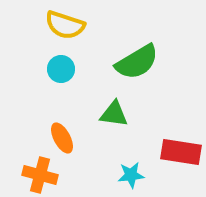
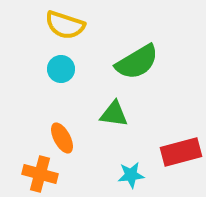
red rectangle: rotated 24 degrees counterclockwise
orange cross: moved 1 px up
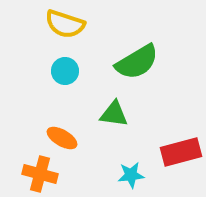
yellow semicircle: moved 1 px up
cyan circle: moved 4 px right, 2 px down
orange ellipse: rotated 32 degrees counterclockwise
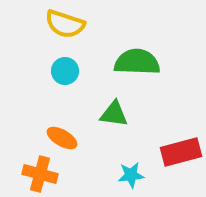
green semicircle: rotated 147 degrees counterclockwise
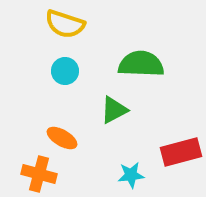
green semicircle: moved 4 px right, 2 px down
green triangle: moved 4 px up; rotated 36 degrees counterclockwise
orange cross: moved 1 px left
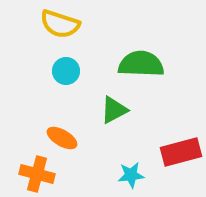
yellow semicircle: moved 5 px left
cyan circle: moved 1 px right
orange cross: moved 2 px left
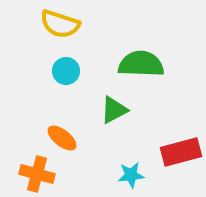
orange ellipse: rotated 8 degrees clockwise
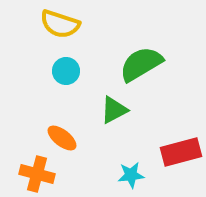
green semicircle: rotated 33 degrees counterclockwise
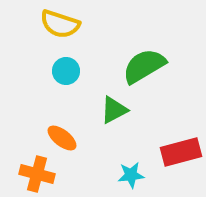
green semicircle: moved 3 px right, 2 px down
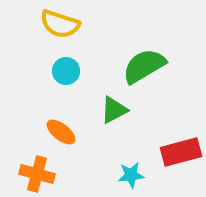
orange ellipse: moved 1 px left, 6 px up
